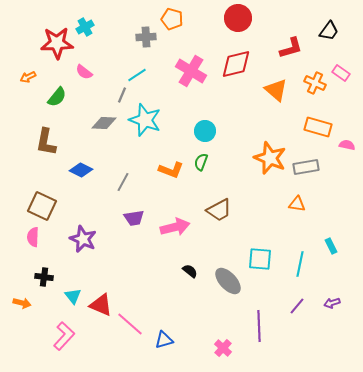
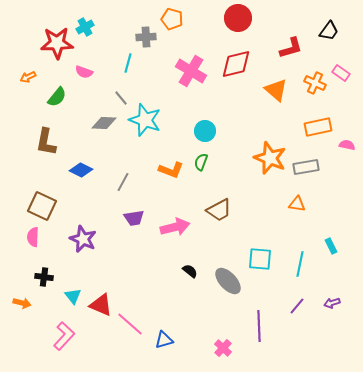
pink semicircle at (84, 72): rotated 18 degrees counterclockwise
cyan line at (137, 75): moved 9 px left, 12 px up; rotated 42 degrees counterclockwise
gray line at (122, 95): moved 1 px left, 3 px down; rotated 63 degrees counterclockwise
orange rectangle at (318, 127): rotated 28 degrees counterclockwise
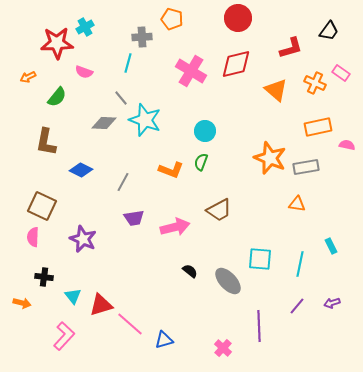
gray cross at (146, 37): moved 4 px left
red triangle at (101, 305): rotated 40 degrees counterclockwise
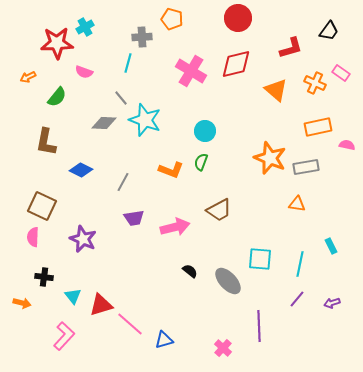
purple line at (297, 306): moved 7 px up
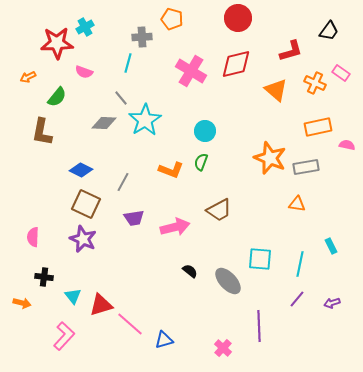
red L-shape at (291, 48): moved 3 px down
cyan star at (145, 120): rotated 20 degrees clockwise
brown L-shape at (46, 142): moved 4 px left, 10 px up
brown square at (42, 206): moved 44 px right, 2 px up
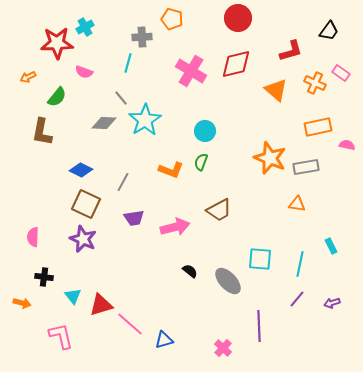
pink L-shape at (64, 336): moved 3 px left; rotated 56 degrees counterclockwise
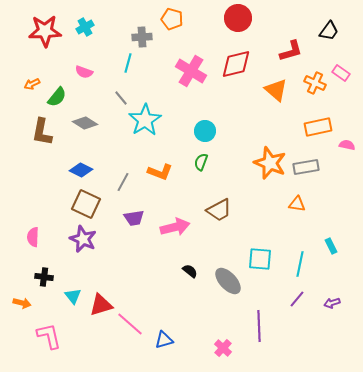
red star at (57, 43): moved 12 px left, 12 px up
orange arrow at (28, 77): moved 4 px right, 7 px down
gray diamond at (104, 123): moved 19 px left; rotated 30 degrees clockwise
orange star at (270, 158): moved 5 px down
orange L-shape at (171, 170): moved 11 px left, 2 px down
pink L-shape at (61, 336): moved 12 px left
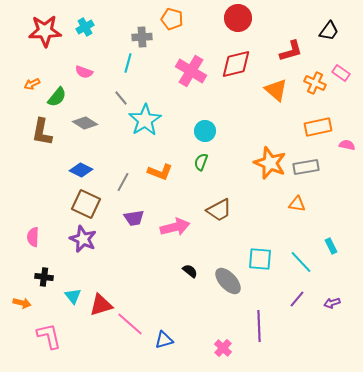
cyan line at (300, 264): moved 1 px right, 2 px up; rotated 55 degrees counterclockwise
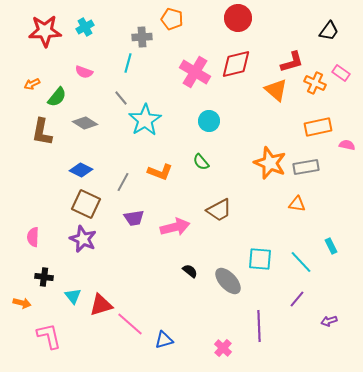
red L-shape at (291, 51): moved 1 px right, 11 px down
pink cross at (191, 71): moved 4 px right, 1 px down
cyan circle at (205, 131): moved 4 px right, 10 px up
green semicircle at (201, 162): rotated 60 degrees counterclockwise
purple arrow at (332, 303): moved 3 px left, 18 px down
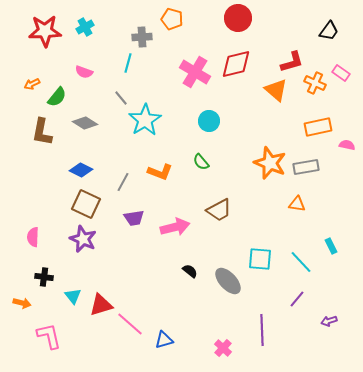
purple line at (259, 326): moved 3 px right, 4 px down
